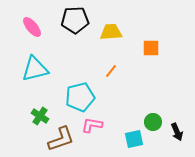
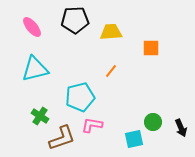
black arrow: moved 4 px right, 4 px up
brown L-shape: moved 1 px right, 1 px up
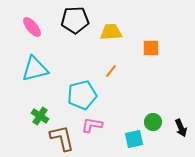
cyan pentagon: moved 2 px right, 2 px up
brown L-shape: rotated 84 degrees counterclockwise
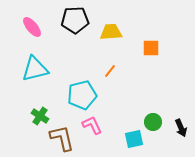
orange line: moved 1 px left
pink L-shape: rotated 55 degrees clockwise
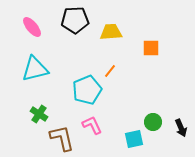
cyan pentagon: moved 5 px right, 5 px up; rotated 8 degrees counterclockwise
green cross: moved 1 px left, 2 px up
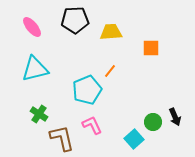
black arrow: moved 6 px left, 11 px up
cyan square: rotated 30 degrees counterclockwise
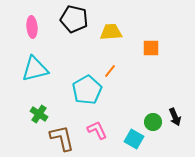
black pentagon: moved 1 px left, 1 px up; rotated 16 degrees clockwise
pink ellipse: rotated 35 degrees clockwise
cyan pentagon: rotated 8 degrees counterclockwise
pink L-shape: moved 5 px right, 5 px down
cyan square: rotated 18 degrees counterclockwise
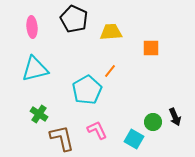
black pentagon: rotated 12 degrees clockwise
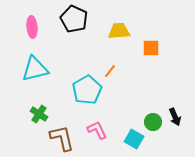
yellow trapezoid: moved 8 px right, 1 px up
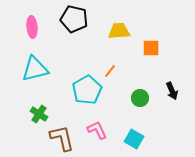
black pentagon: rotated 12 degrees counterclockwise
black arrow: moved 3 px left, 26 px up
green circle: moved 13 px left, 24 px up
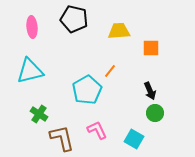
cyan triangle: moved 5 px left, 2 px down
black arrow: moved 22 px left
green circle: moved 15 px right, 15 px down
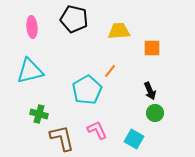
orange square: moved 1 px right
green cross: rotated 18 degrees counterclockwise
